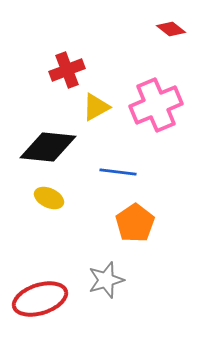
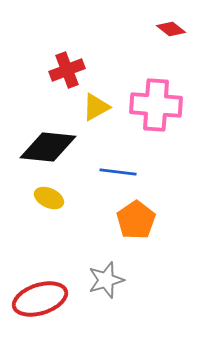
pink cross: rotated 27 degrees clockwise
orange pentagon: moved 1 px right, 3 px up
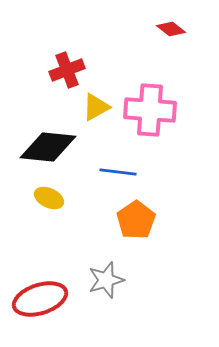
pink cross: moved 6 px left, 5 px down
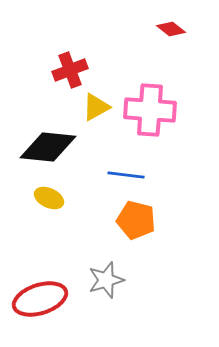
red cross: moved 3 px right
blue line: moved 8 px right, 3 px down
orange pentagon: rotated 24 degrees counterclockwise
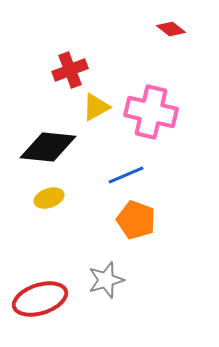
pink cross: moved 1 px right, 2 px down; rotated 9 degrees clockwise
blue line: rotated 30 degrees counterclockwise
yellow ellipse: rotated 44 degrees counterclockwise
orange pentagon: rotated 6 degrees clockwise
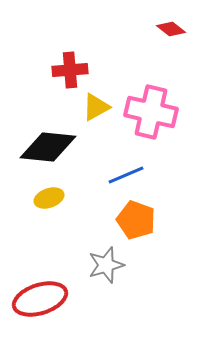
red cross: rotated 16 degrees clockwise
gray star: moved 15 px up
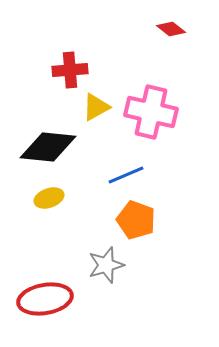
red ellipse: moved 5 px right; rotated 8 degrees clockwise
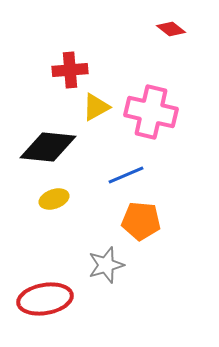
yellow ellipse: moved 5 px right, 1 px down
orange pentagon: moved 5 px right, 1 px down; rotated 15 degrees counterclockwise
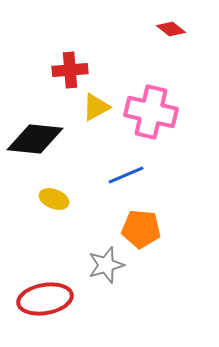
black diamond: moved 13 px left, 8 px up
yellow ellipse: rotated 40 degrees clockwise
orange pentagon: moved 8 px down
